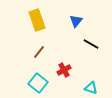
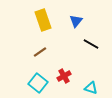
yellow rectangle: moved 6 px right
brown line: moved 1 px right; rotated 16 degrees clockwise
red cross: moved 6 px down
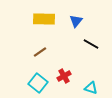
yellow rectangle: moved 1 px right, 1 px up; rotated 70 degrees counterclockwise
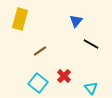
yellow rectangle: moved 24 px left; rotated 75 degrees counterclockwise
brown line: moved 1 px up
red cross: rotated 16 degrees counterclockwise
cyan triangle: rotated 32 degrees clockwise
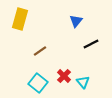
black line: rotated 56 degrees counterclockwise
cyan triangle: moved 8 px left, 6 px up
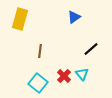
blue triangle: moved 2 px left, 4 px up; rotated 16 degrees clockwise
black line: moved 5 px down; rotated 14 degrees counterclockwise
brown line: rotated 48 degrees counterclockwise
cyan triangle: moved 1 px left, 8 px up
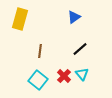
black line: moved 11 px left
cyan square: moved 3 px up
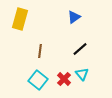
red cross: moved 3 px down
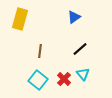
cyan triangle: moved 1 px right
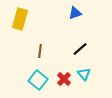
blue triangle: moved 1 px right, 4 px up; rotated 16 degrees clockwise
cyan triangle: moved 1 px right
